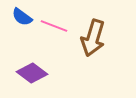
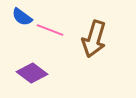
pink line: moved 4 px left, 4 px down
brown arrow: moved 1 px right, 1 px down
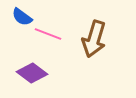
pink line: moved 2 px left, 4 px down
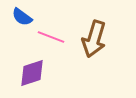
pink line: moved 3 px right, 3 px down
purple diamond: rotated 56 degrees counterclockwise
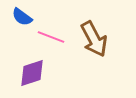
brown arrow: rotated 45 degrees counterclockwise
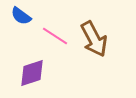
blue semicircle: moved 1 px left, 1 px up
pink line: moved 4 px right, 1 px up; rotated 12 degrees clockwise
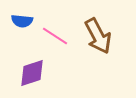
blue semicircle: moved 1 px right, 5 px down; rotated 30 degrees counterclockwise
brown arrow: moved 4 px right, 3 px up
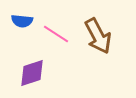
pink line: moved 1 px right, 2 px up
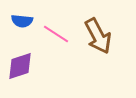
purple diamond: moved 12 px left, 7 px up
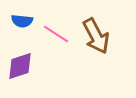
brown arrow: moved 2 px left
